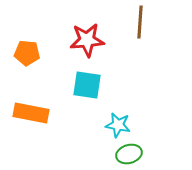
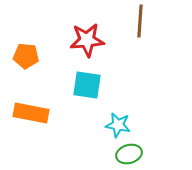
brown line: moved 1 px up
orange pentagon: moved 1 px left, 3 px down
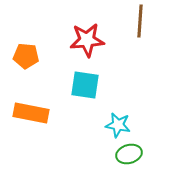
cyan square: moved 2 px left
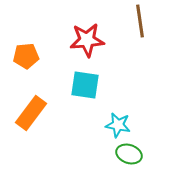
brown line: rotated 12 degrees counterclockwise
orange pentagon: rotated 10 degrees counterclockwise
orange rectangle: rotated 64 degrees counterclockwise
green ellipse: rotated 35 degrees clockwise
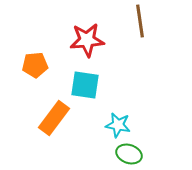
orange pentagon: moved 9 px right, 9 px down
orange rectangle: moved 23 px right, 5 px down
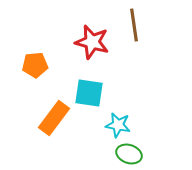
brown line: moved 6 px left, 4 px down
red star: moved 5 px right, 2 px down; rotated 20 degrees clockwise
cyan square: moved 4 px right, 8 px down
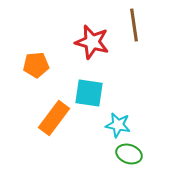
orange pentagon: moved 1 px right
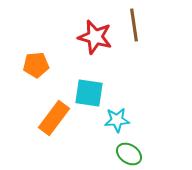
red star: moved 3 px right, 5 px up
cyan star: moved 1 px left, 5 px up; rotated 15 degrees counterclockwise
green ellipse: rotated 15 degrees clockwise
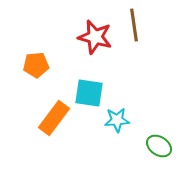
green ellipse: moved 30 px right, 8 px up
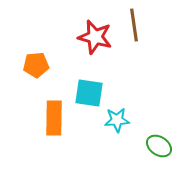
orange rectangle: rotated 36 degrees counterclockwise
